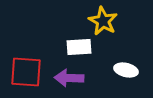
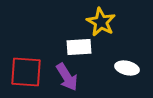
yellow star: moved 2 px left, 1 px down
white ellipse: moved 1 px right, 2 px up
purple arrow: moved 2 px left, 1 px up; rotated 124 degrees counterclockwise
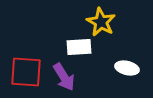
purple arrow: moved 3 px left
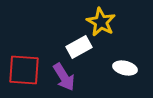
white rectangle: rotated 25 degrees counterclockwise
white ellipse: moved 2 px left
red square: moved 2 px left, 2 px up
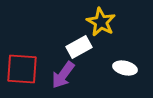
red square: moved 2 px left, 1 px up
purple arrow: moved 1 px left, 2 px up; rotated 68 degrees clockwise
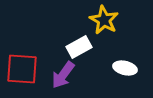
yellow star: moved 3 px right, 2 px up
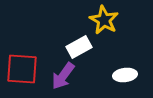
white ellipse: moved 7 px down; rotated 20 degrees counterclockwise
purple arrow: moved 1 px down
